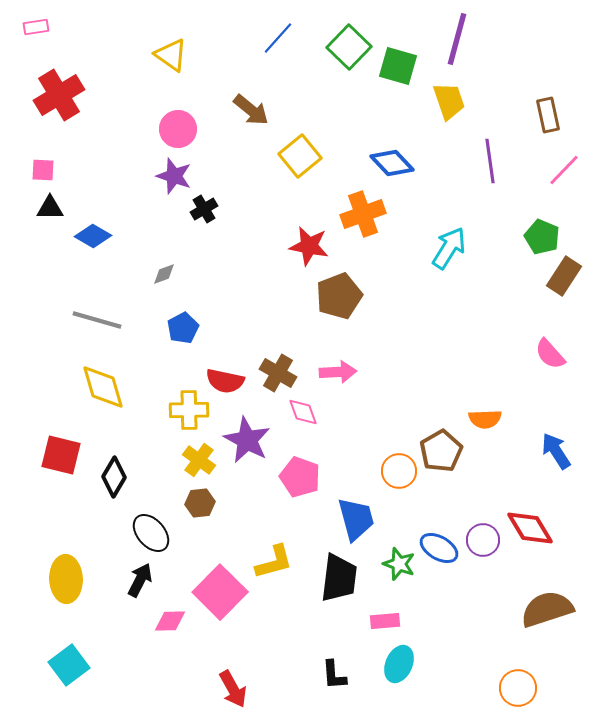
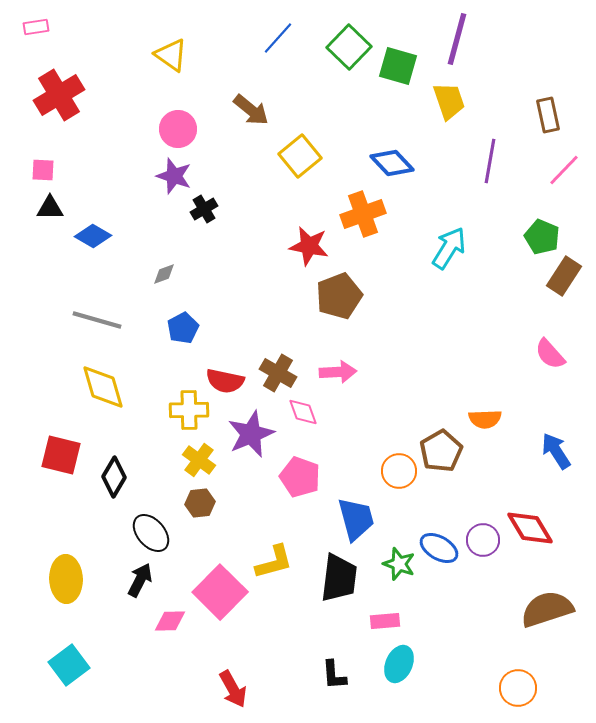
purple line at (490, 161): rotated 18 degrees clockwise
purple star at (247, 440): moved 4 px right, 6 px up; rotated 21 degrees clockwise
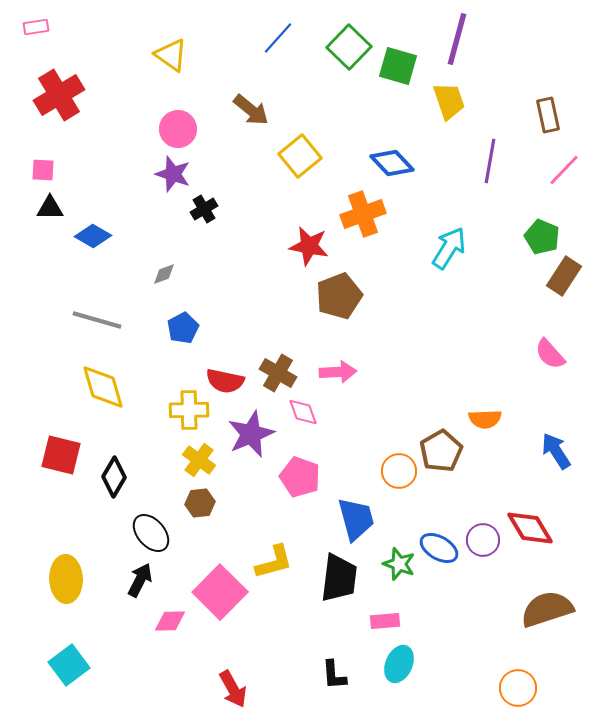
purple star at (174, 176): moved 1 px left, 2 px up
